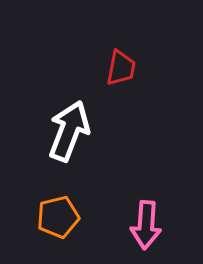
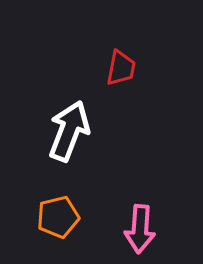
pink arrow: moved 6 px left, 4 px down
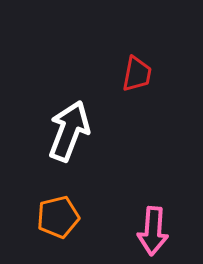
red trapezoid: moved 16 px right, 6 px down
pink arrow: moved 13 px right, 2 px down
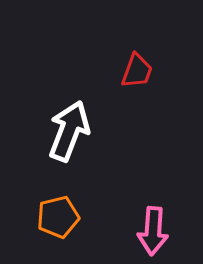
red trapezoid: moved 3 px up; rotated 9 degrees clockwise
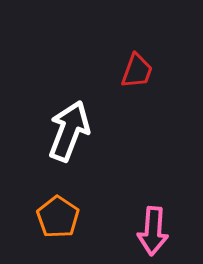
orange pentagon: rotated 24 degrees counterclockwise
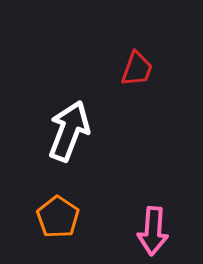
red trapezoid: moved 2 px up
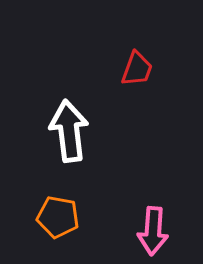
white arrow: rotated 28 degrees counterclockwise
orange pentagon: rotated 24 degrees counterclockwise
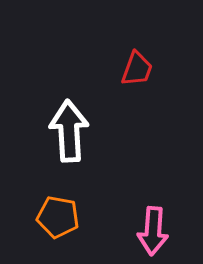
white arrow: rotated 4 degrees clockwise
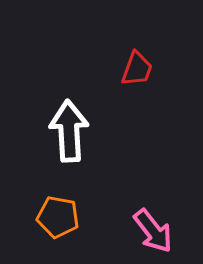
pink arrow: rotated 42 degrees counterclockwise
